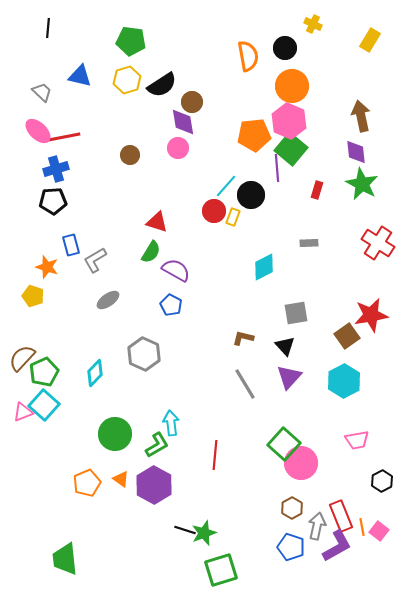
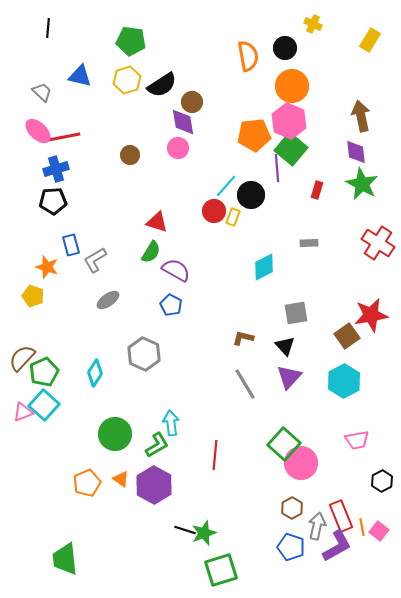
cyan diamond at (95, 373): rotated 12 degrees counterclockwise
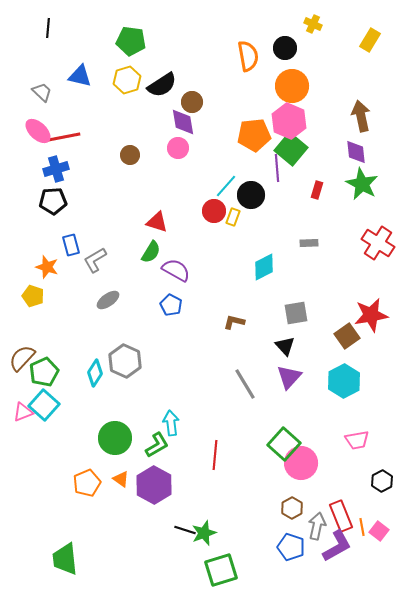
brown L-shape at (243, 338): moved 9 px left, 16 px up
gray hexagon at (144, 354): moved 19 px left, 7 px down
green circle at (115, 434): moved 4 px down
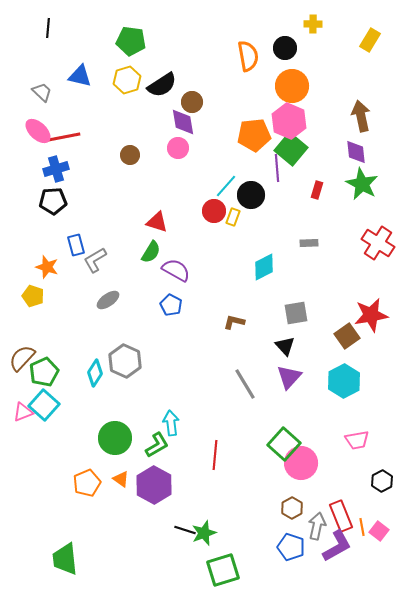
yellow cross at (313, 24): rotated 24 degrees counterclockwise
blue rectangle at (71, 245): moved 5 px right
green square at (221, 570): moved 2 px right
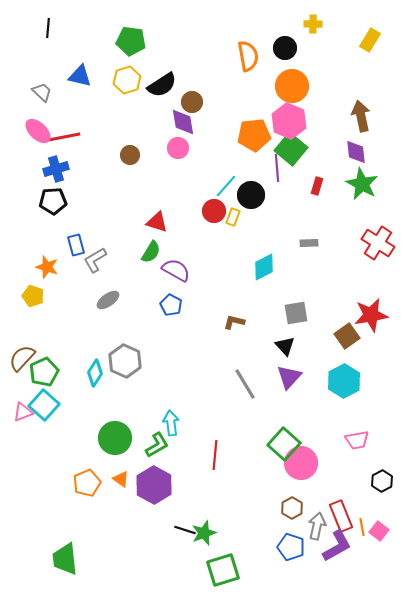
red rectangle at (317, 190): moved 4 px up
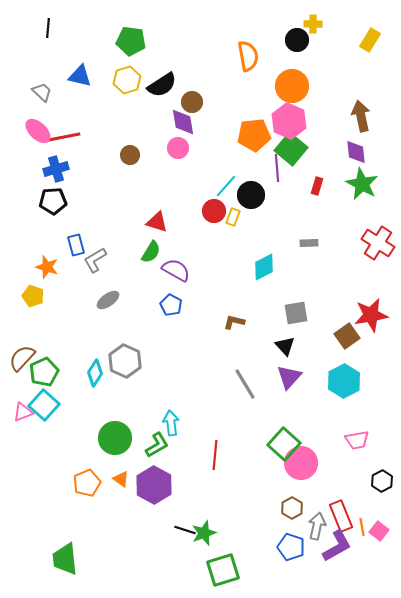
black circle at (285, 48): moved 12 px right, 8 px up
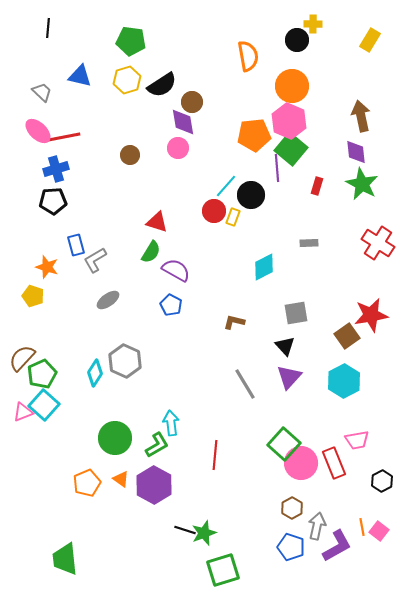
green pentagon at (44, 372): moved 2 px left, 2 px down
red rectangle at (341, 516): moved 7 px left, 53 px up
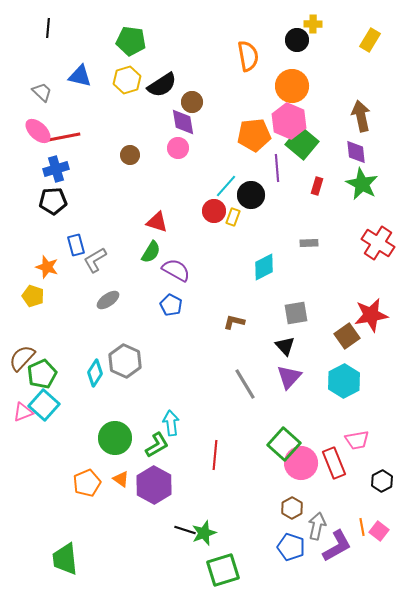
green square at (291, 149): moved 11 px right, 6 px up
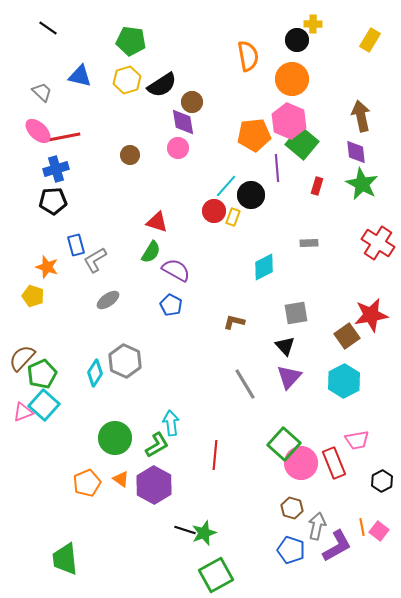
black line at (48, 28): rotated 60 degrees counterclockwise
orange circle at (292, 86): moved 7 px up
brown hexagon at (292, 508): rotated 15 degrees counterclockwise
blue pentagon at (291, 547): moved 3 px down
green square at (223, 570): moved 7 px left, 5 px down; rotated 12 degrees counterclockwise
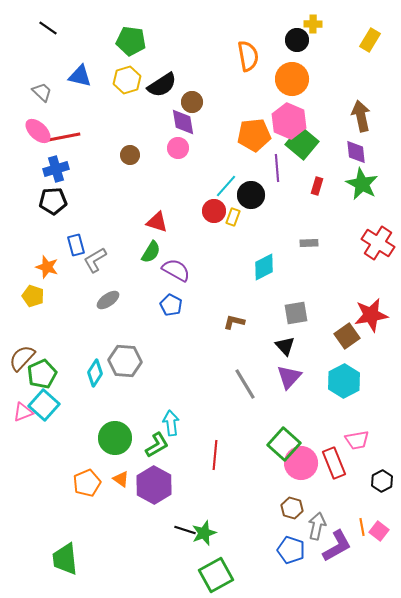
gray hexagon at (125, 361): rotated 20 degrees counterclockwise
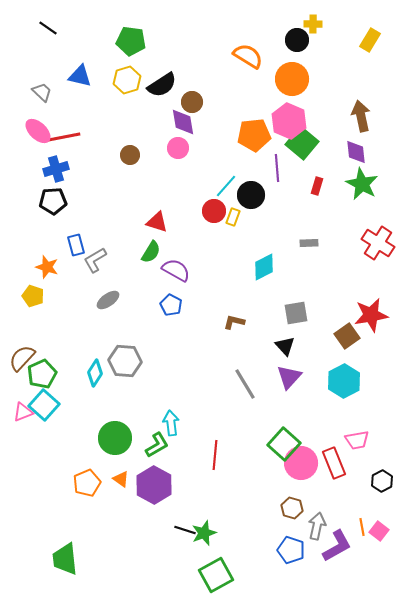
orange semicircle at (248, 56): rotated 48 degrees counterclockwise
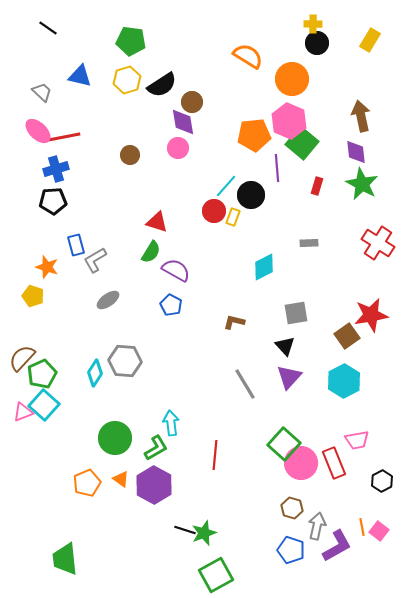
black circle at (297, 40): moved 20 px right, 3 px down
green L-shape at (157, 445): moved 1 px left, 3 px down
